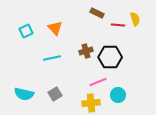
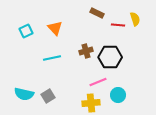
gray square: moved 7 px left, 2 px down
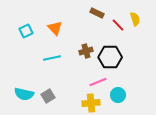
red line: rotated 40 degrees clockwise
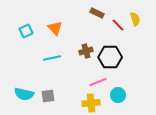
gray square: rotated 24 degrees clockwise
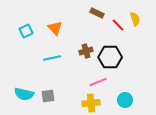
cyan circle: moved 7 px right, 5 px down
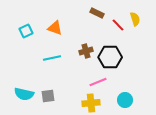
orange triangle: rotated 28 degrees counterclockwise
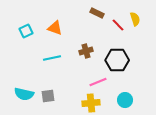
black hexagon: moved 7 px right, 3 px down
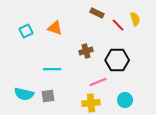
cyan line: moved 11 px down; rotated 12 degrees clockwise
